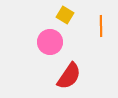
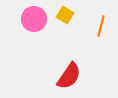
orange line: rotated 15 degrees clockwise
pink circle: moved 16 px left, 23 px up
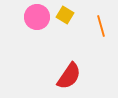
pink circle: moved 3 px right, 2 px up
orange line: rotated 30 degrees counterclockwise
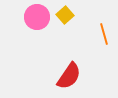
yellow square: rotated 18 degrees clockwise
orange line: moved 3 px right, 8 px down
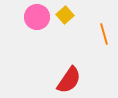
red semicircle: moved 4 px down
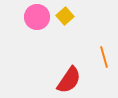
yellow square: moved 1 px down
orange line: moved 23 px down
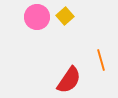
orange line: moved 3 px left, 3 px down
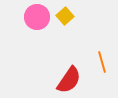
orange line: moved 1 px right, 2 px down
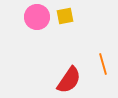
yellow square: rotated 30 degrees clockwise
orange line: moved 1 px right, 2 px down
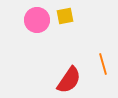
pink circle: moved 3 px down
